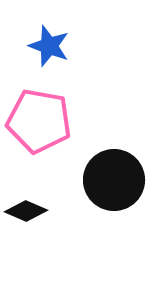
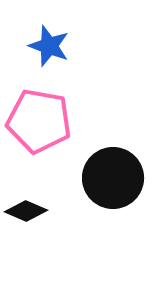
black circle: moved 1 px left, 2 px up
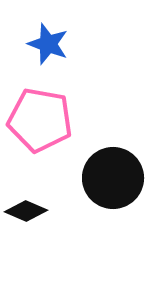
blue star: moved 1 px left, 2 px up
pink pentagon: moved 1 px right, 1 px up
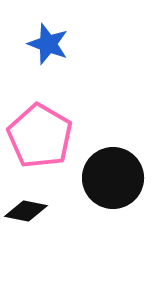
pink pentagon: moved 16 px down; rotated 20 degrees clockwise
black diamond: rotated 12 degrees counterclockwise
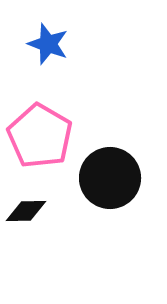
black circle: moved 3 px left
black diamond: rotated 12 degrees counterclockwise
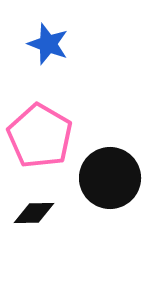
black diamond: moved 8 px right, 2 px down
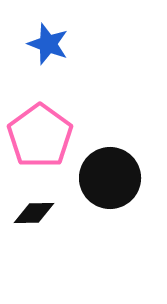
pink pentagon: rotated 6 degrees clockwise
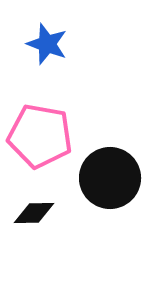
blue star: moved 1 px left
pink pentagon: rotated 26 degrees counterclockwise
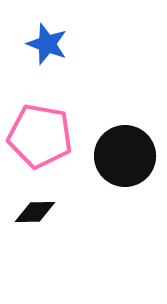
black circle: moved 15 px right, 22 px up
black diamond: moved 1 px right, 1 px up
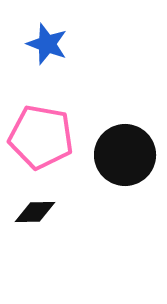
pink pentagon: moved 1 px right, 1 px down
black circle: moved 1 px up
